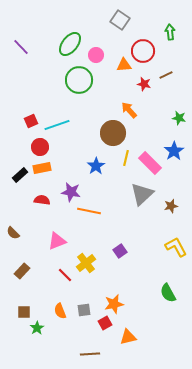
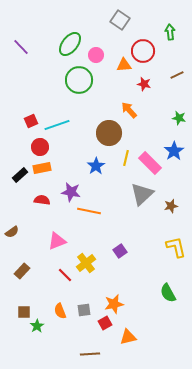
brown line at (166, 75): moved 11 px right
brown circle at (113, 133): moved 4 px left
brown semicircle at (13, 233): moved 1 px left, 1 px up; rotated 80 degrees counterclockwise
yellow L-shape at (176, 247): rotated 15 degrees clockwise
green star at (37, 328): moved 2 px up
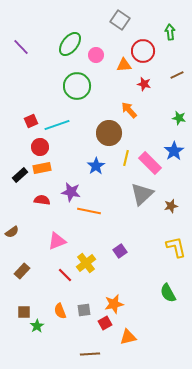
green circle at (79, 80): moved 2 px left, 6 px down
